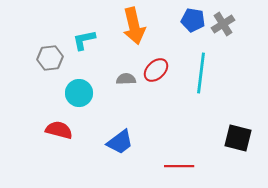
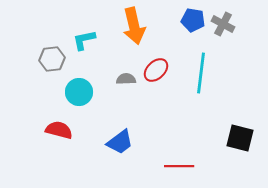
gray cross: rotated 30 degrees counterclockwise
gray hexagon: moved 2 px right, 1 px down
cyan circle: moved 1 px up
black square: moved 2 px right
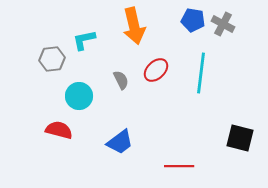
gray semicircle: moved 5 px left, 1 px down; rotated 66 degrees clockwise
cyan circle: moved 4 px down
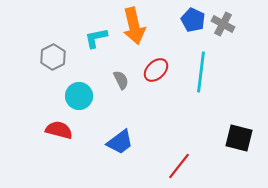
blue pentagon: rotated 15 degrees clockwise
cyan L-shape: moved 12 px right, 2 px up
gray hexagon: moved 1 px right, 2 px up; rotated 20 degrees counterclockwise
cyan line: moved 1 px up
black square: moved 1 px left
red line: rotated 52 degrees counterclockwise
